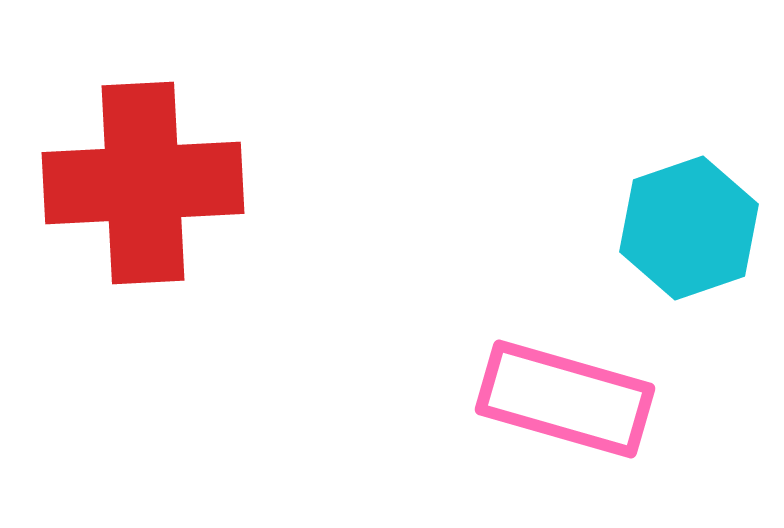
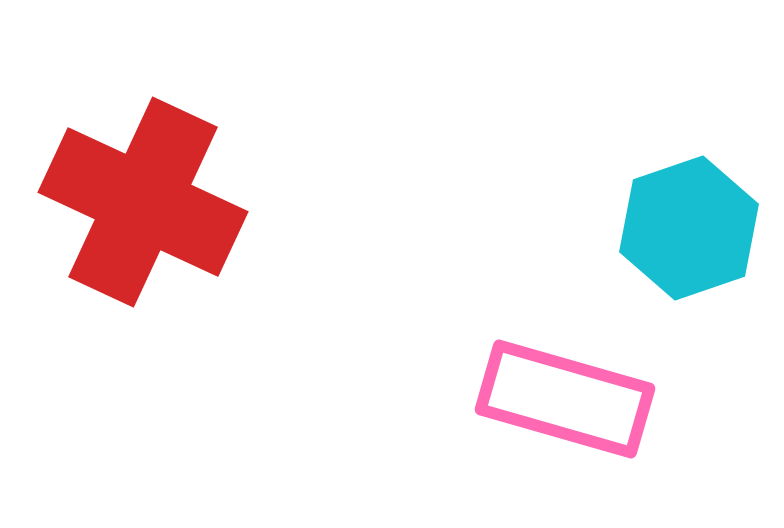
red cross: moved 19 px down; rotated 28 degrees clockwise
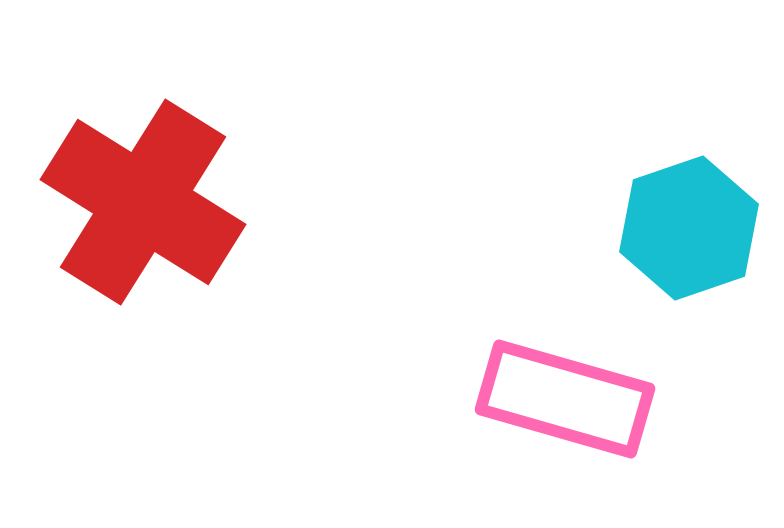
red cross: rotated 7 degrees clockwise
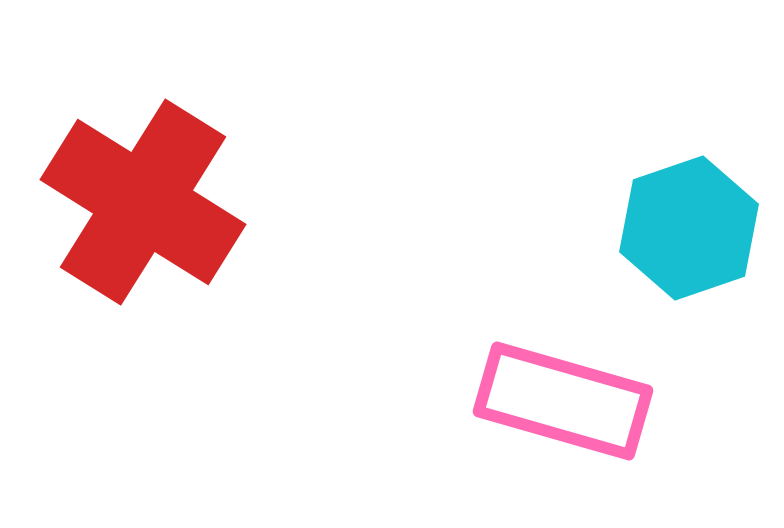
pink rectangle: moved 2 px left, 2 px down
